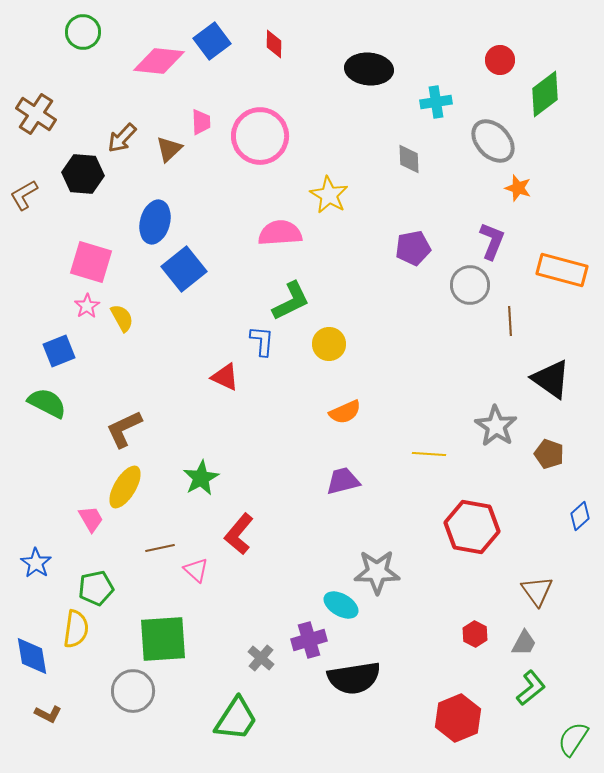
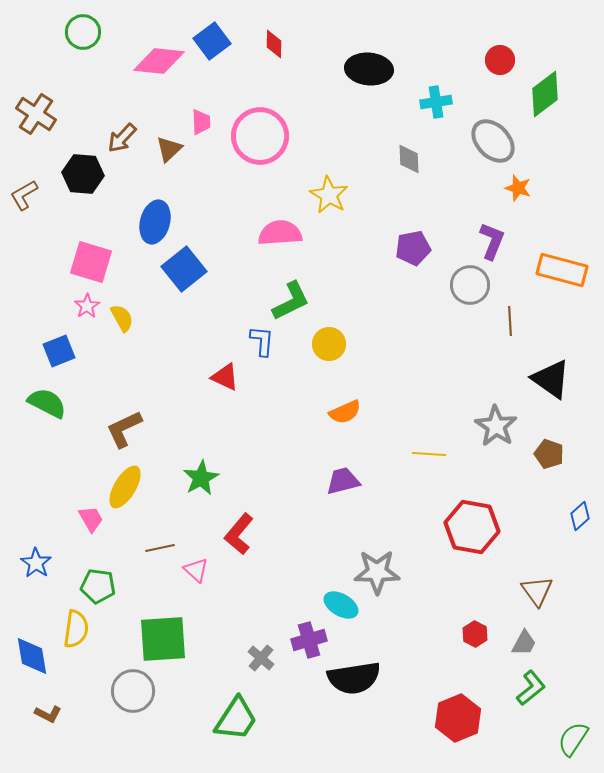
green pentagon at (96, 588): moved 2 px right, 2 px up; rotated 20 degrees clockwise
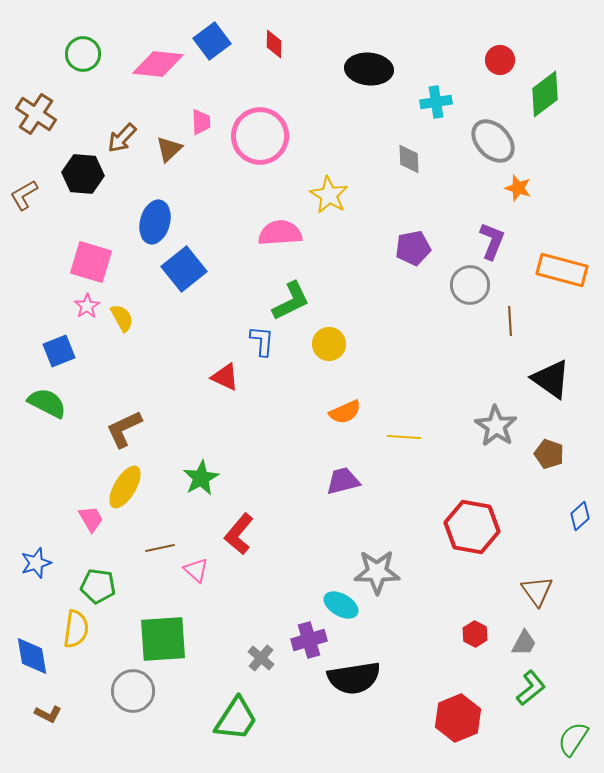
green circle at (83, 32): moved 22 px down
pink diamond at (159, 61): moved 1 px left, 3 px down
yellow line at (429, 454): moved 25 px left, 17 px up
blue star at (36, 563): rotated 20 degrees clockwise
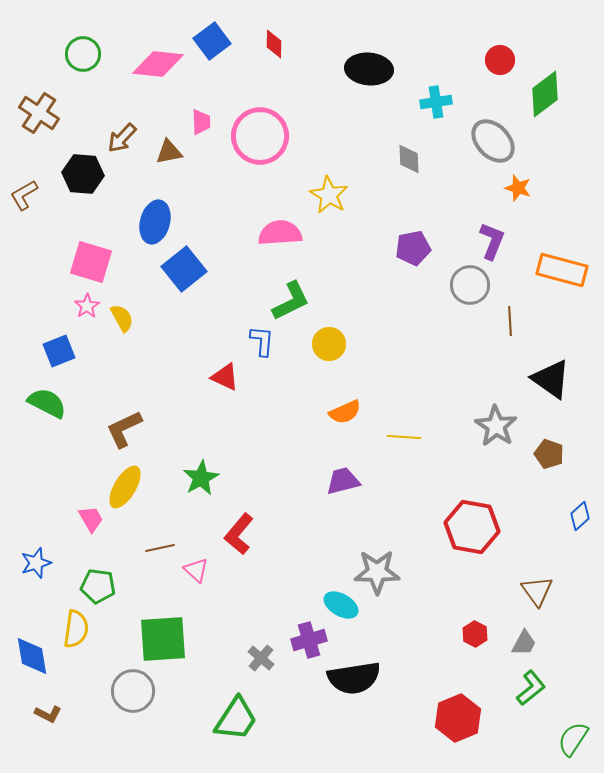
brown cross at (36, 114): moved 3 px right, 1 px up
brown triangle at (169, 149): moved 3 px down; rotated 32 degrees clockwise
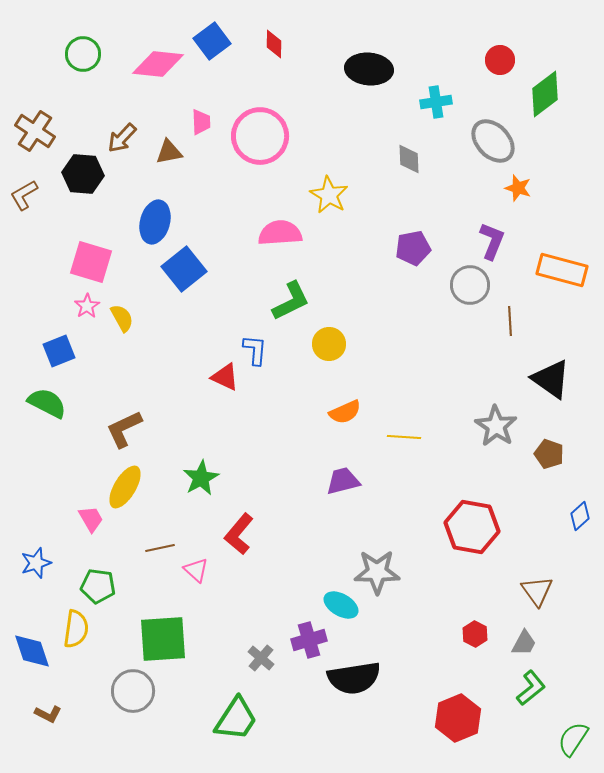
brown cross at (39, 113): moved 4 px left, 18 px down
blue L-shape at (262, 341): moved 7 px left, 9 px down
blue diamond at (32, 656): moved 5 px up; rotated 9 degrees counterclockwise
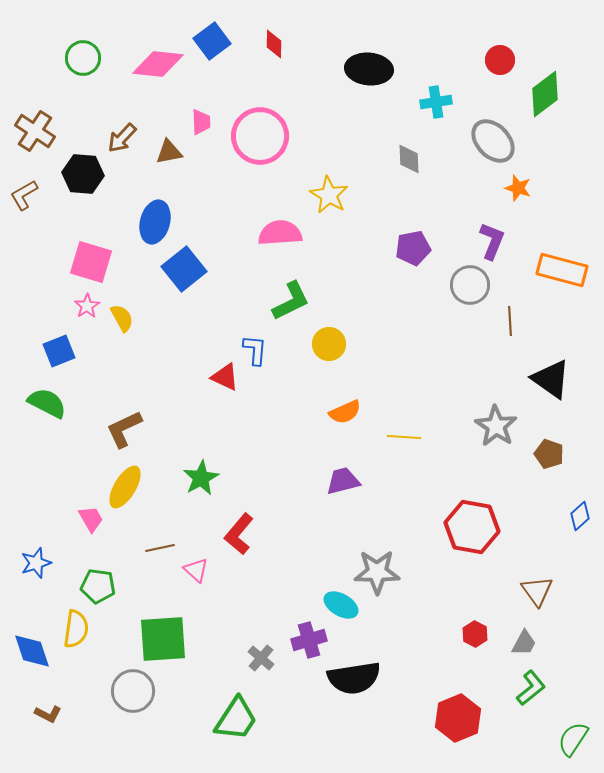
green circle at (83, 54): moved 4 px down
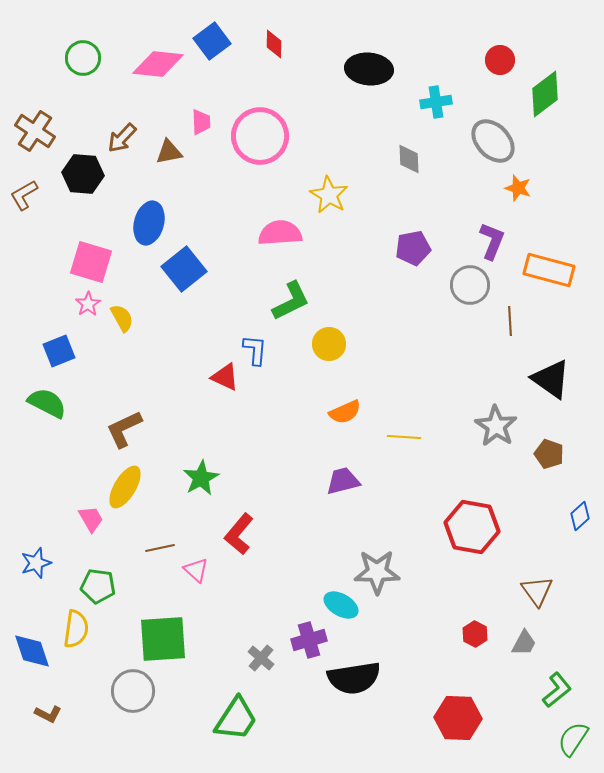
blue ellipse at (155, 222): moved 6 px left, 1 px down
orange rectangle at (562, 270): moved 13 px left
pink star at (87, 306): moved 1 px right, 2 px up
green L-shape at (531, 688): moved 26 px right, 2 px down
red hexagon at (458, 718): rotated 24 degrees clockwise
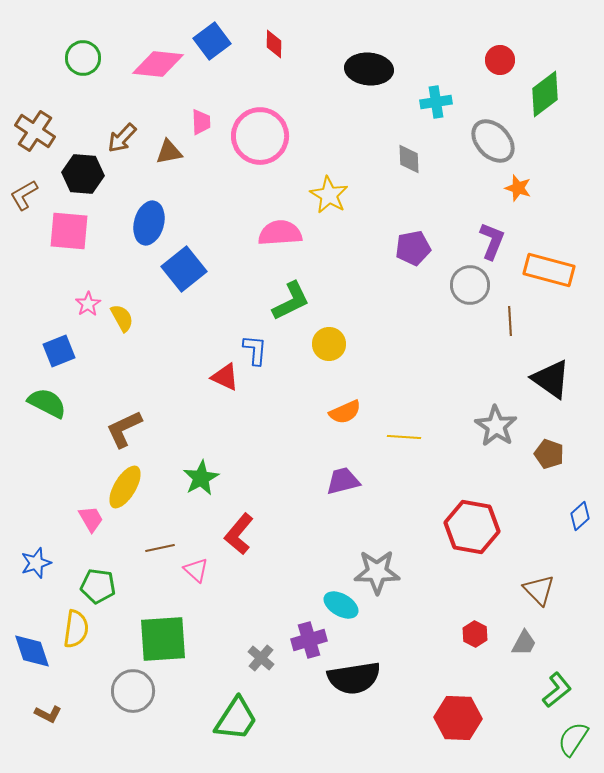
pink square at (91, 262): moved 22 px left, 31 px up; rotated 12 degrees counterclockwise
brown triangle at (537, 591): moved 2 px right, 1 px up; rotated 8 degrees counterclockwise
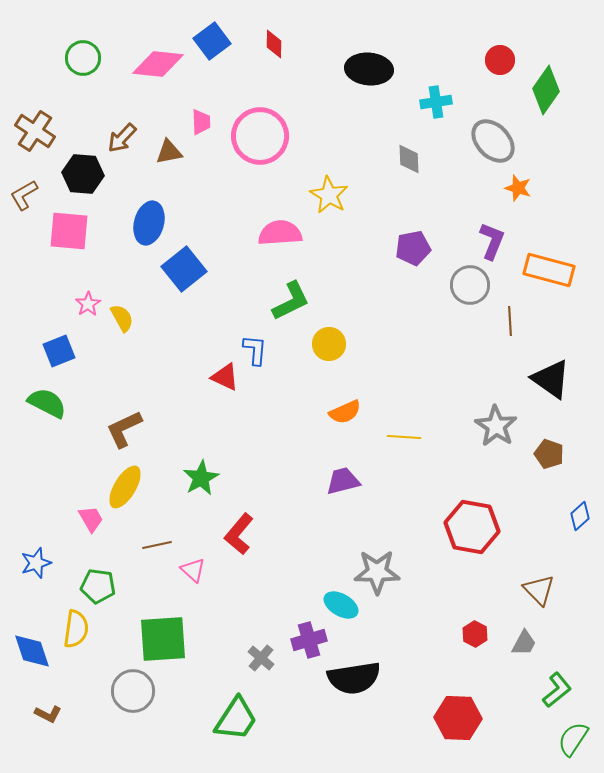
green diamond at (545, 94): moved 1 px right, 4 px up; rotated 18 degrees counterclockwise
brown line at (160, 548): moved 3 px left, 3 px up
pink triangle at (196, 570): moved 3 px left
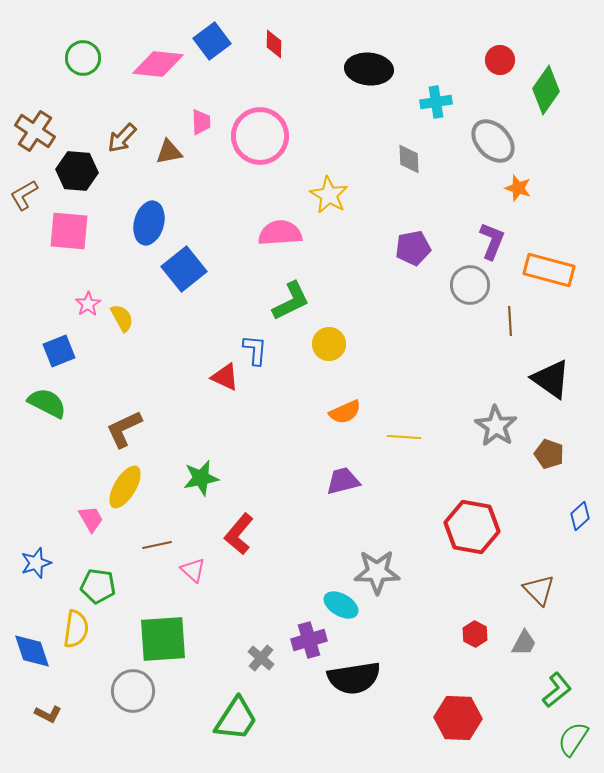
black hexagon at (83, 174): moved 6 px left, 3 px up
green star at (201, 478): rotated 18 degrees clockwise
